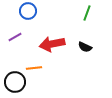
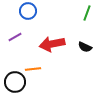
orange line: moved 1 px left, 1 px down
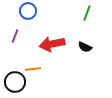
purple line: moved 1 px up; rotated 40 degrees counterclockwise
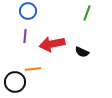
purple line: moved 10 px right; rotated 16 degrees counterclockwise
black semicircle: moved 3 px left, 5 px down
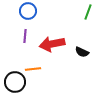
green line: moved 1 px right, 1 px up
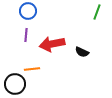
green line: moved 9 px right
purple line: moved 1 px right, 1 px up
orange line: moved 1 px left
black circle: moved 2 px down
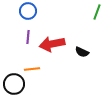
purple line: moved 2 px right, 2 px down
black circle: moved 1 px left
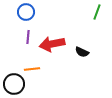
blue circle: moved 2 px left, 1 px down
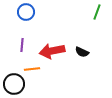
purple line: moved 6 px left, 8 px down
red arrow: moved 7 px down
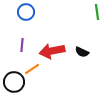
green line: rotated 28 degrees counterclockwise
orange line: rotated 28 degrees counterclockwise
black circle: moved 2 px up
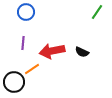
green line: rotated 42 degrees clockwise
purple line: moved 1 px right, 2 px up
